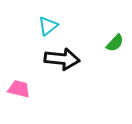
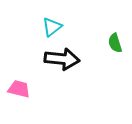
cyan triangle: moved 4 px right, 1 px down
green semicircle: rotated 120 degrees clockwise
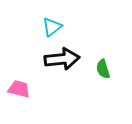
green semicircle: moved 12 px left, 26 px down
black arrow: rotated 12 degrees counterclockwise
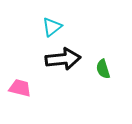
black arrow: moved 1 px right
pink trapezoid: moved 1 px right, 1 px up
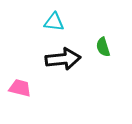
cyan triangle: moved 2 px right, 5 px up; rotated 45 degrees clockwise
green semicircle: moved 22 px up
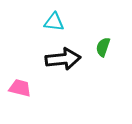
green semicircle: rotated 36 degrees clockwise
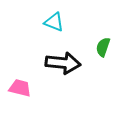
cyan triangle: rotated 15 degrees clockwise
black arrow: moved 4 px down; rotated 12 degrees clockwise
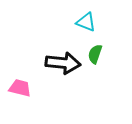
cyan triangle: moved 32 px right
green semicircle: moved 8 px left, 7 px down
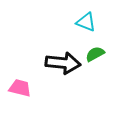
green semicircle: rotated 42 degrees clockwise
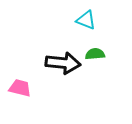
cyan triangle: moved 2 px up
green semicircle: rotated 24 degrees clockwise
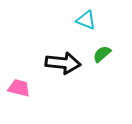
green semicircle: moved 7 px right; rotated 36 degrees counterclockwise
pink trapezoid: moved 1 px left
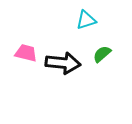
cyan triangle: rotated 40 degrees counterclockwise
pink trapezoid: moved 7 px right, 35 px up
